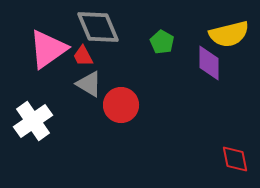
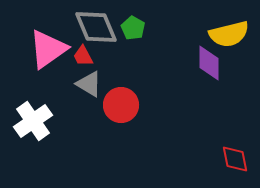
gray diamond: moved 2 px left
green pentagon: moved 29 px left, 14 px up
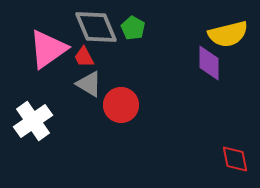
yellow semicircle: moved 1 px left
red trapezoid: moved 1 px right, 1 px down
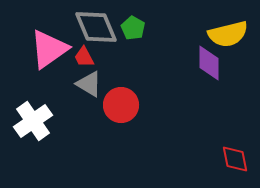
pink triangle: moved 1 px right
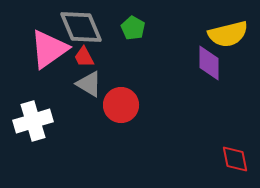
gray diamond: moved 15 px left
white cross: rotated 18 degrees clockwise
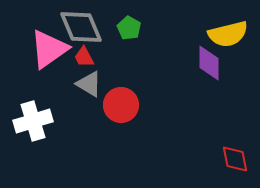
green pentagon: moved 4 px left
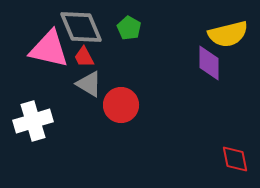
pink triangle: rotated 48 degrees clockwise
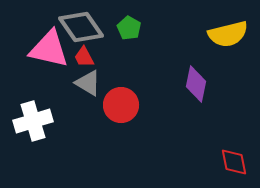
gray diamond: rotated 12 degrees counterclockwise
purple diamond: moved 13 px left, 21 px down; rotated 12 degrees clockwise
gray triangle: moved 1 px left, 1 px up
red diamond: moved 1 px left, 3 px down
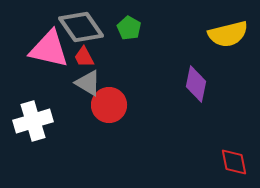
red circle: moved 12 px left
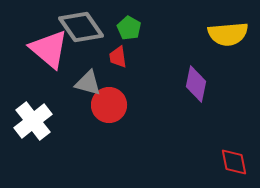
yellow semicircle: rotated 9 degrees clockwise
pink triangle: rotated 27 degrees clockwise
red trapezoid: moved 34 px right; rotated 20 degrees clockwise
gray triangle: rotated 16 degrees counterclockwise
white cross: rotated 21 degrees counterclockwise
